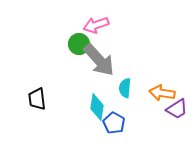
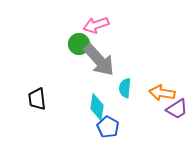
blue pentagon: moved 6 px left, 4 px down
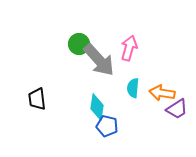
pink arrow: moved 33 px right, 23 px down; rotated 125 degrees clockwise
cyan semicircle: moved 8 px right
blue pentagon: moved 1 px left, 1 px up; rotated 15 degrees counterclockwise
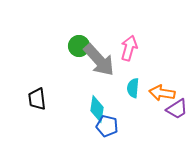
green circle: moved 2 px down
cyan diamond: moved 2 px down
